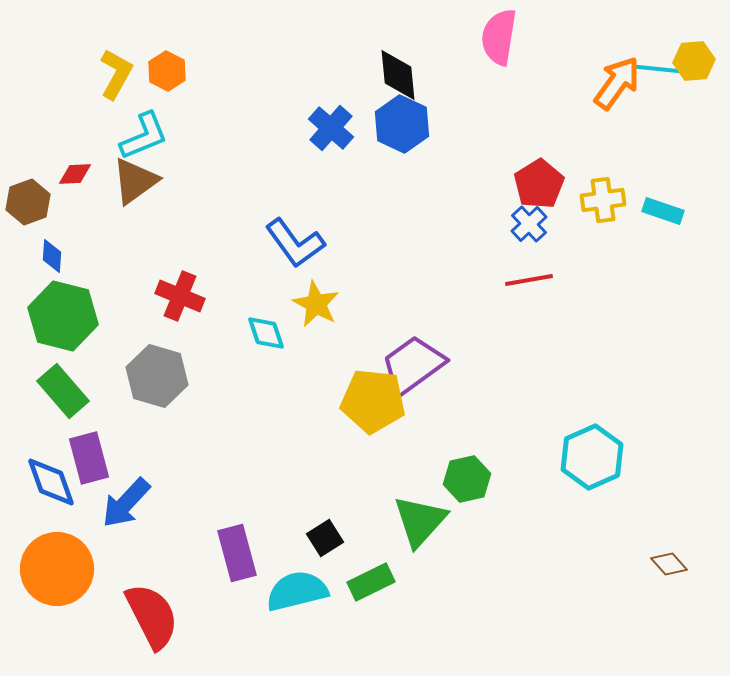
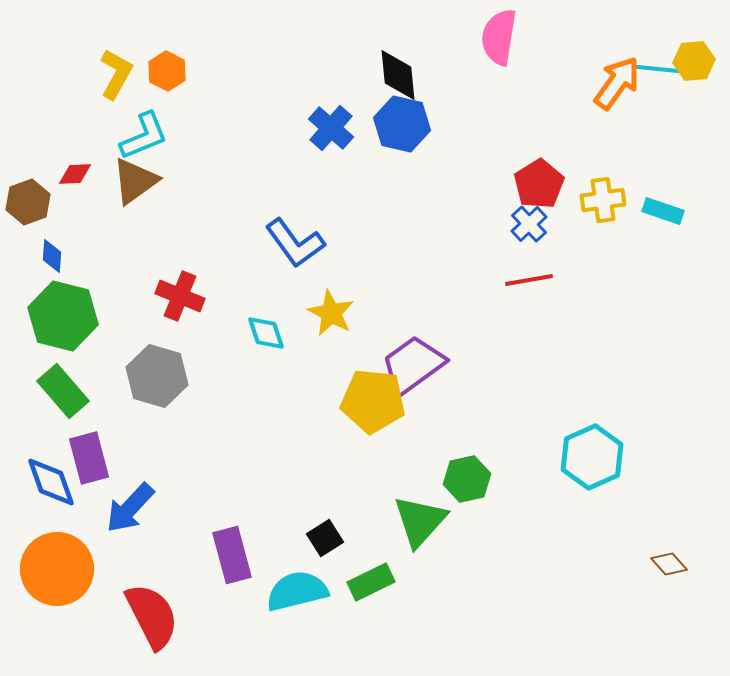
blue hexagon at (402, 124): rotated 12 degrees counterclockwise
yellow star at (316, 304): moved 15 px right, 9 px down
blue arrow at (126, 503): moved 4 px right, 5 px down
purple rectangle at (237, 553): moved 5 px left, 2 px down
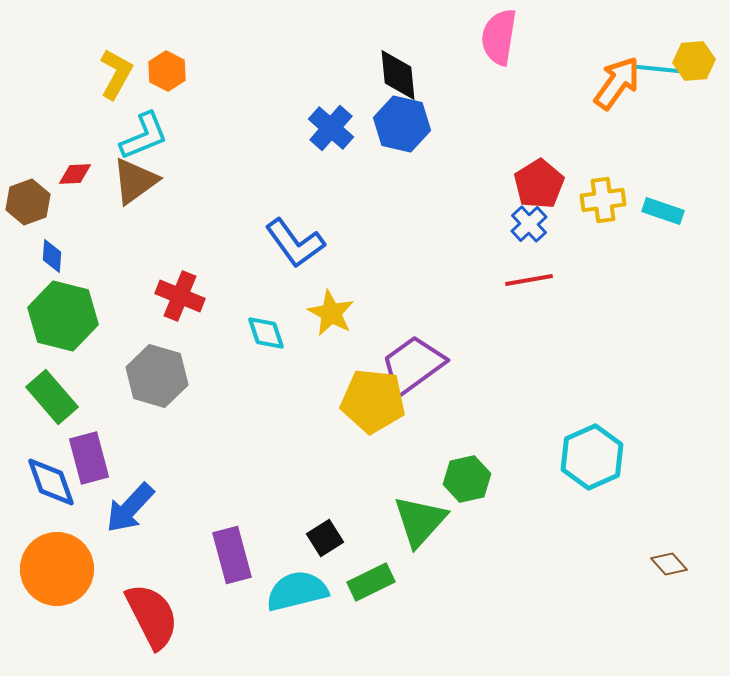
green rectangle at (63, 391): moved 11 px left, 6 px down
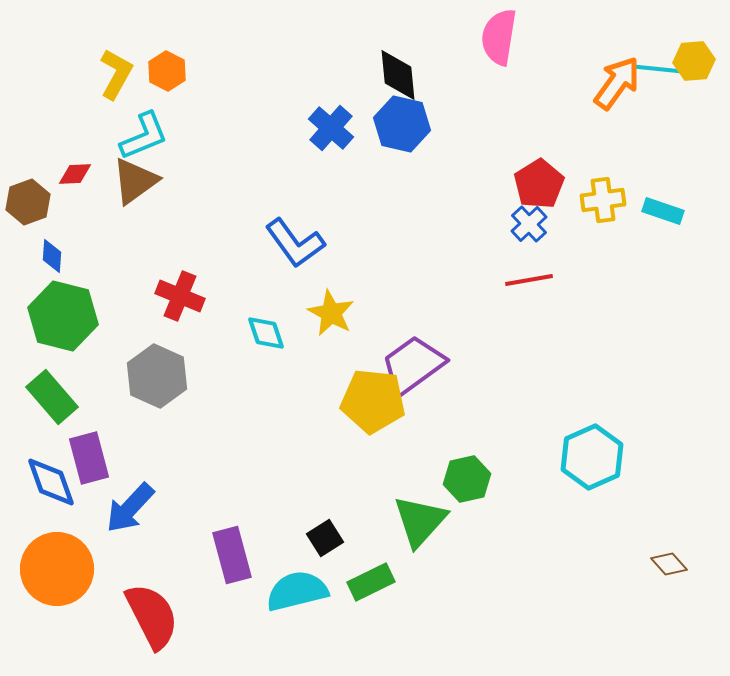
gray hexagon at (157, 376): rotated 8 degrees clockwise
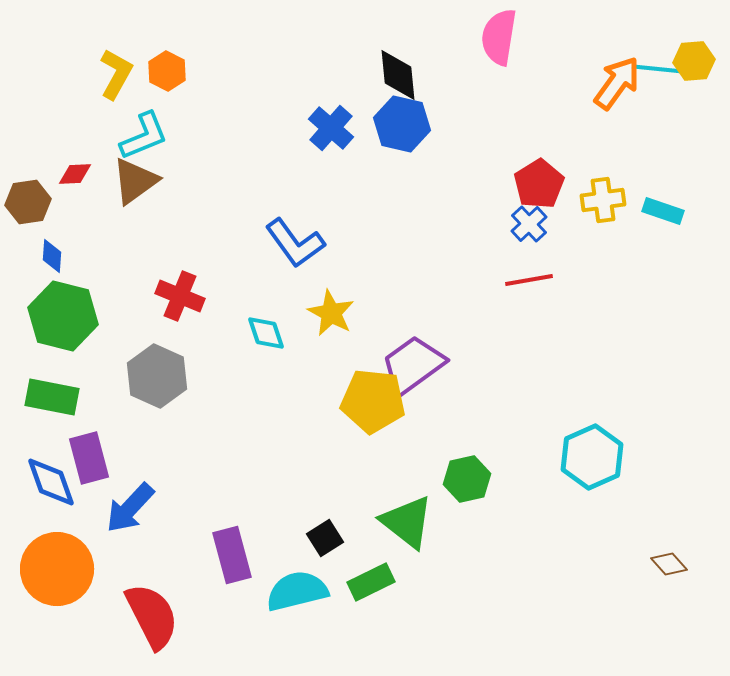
brown hexagon at (28, 202): rotated 12 degrees clockwise
green rectangle at (52, 397): rotated 38 degrees counterclockwise
green triangle at (420, 521): moved 13 px left, 1 px down; rotated 34 degrees counterclockwise
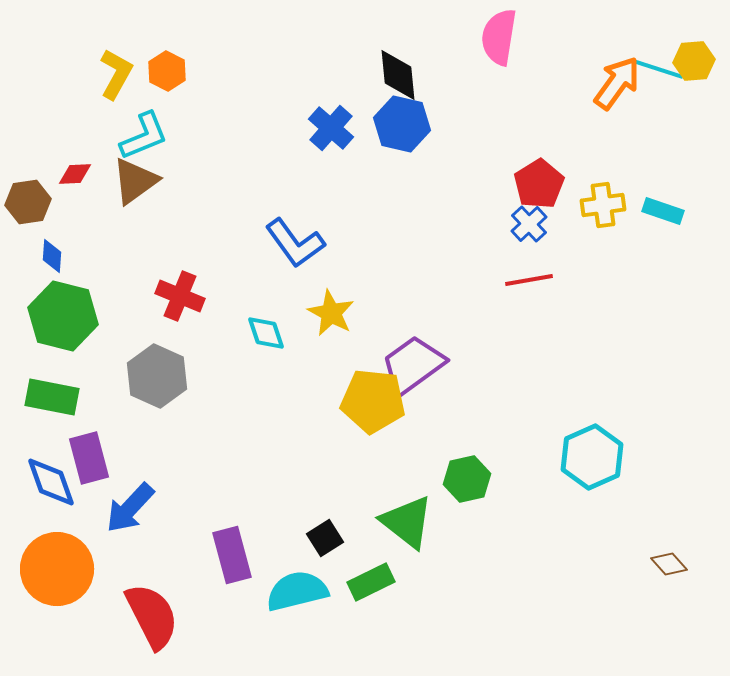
cyan line at (658, 69): rotated 12 degrees clockwise
yellow cross at (603, 200): moved 5 px down
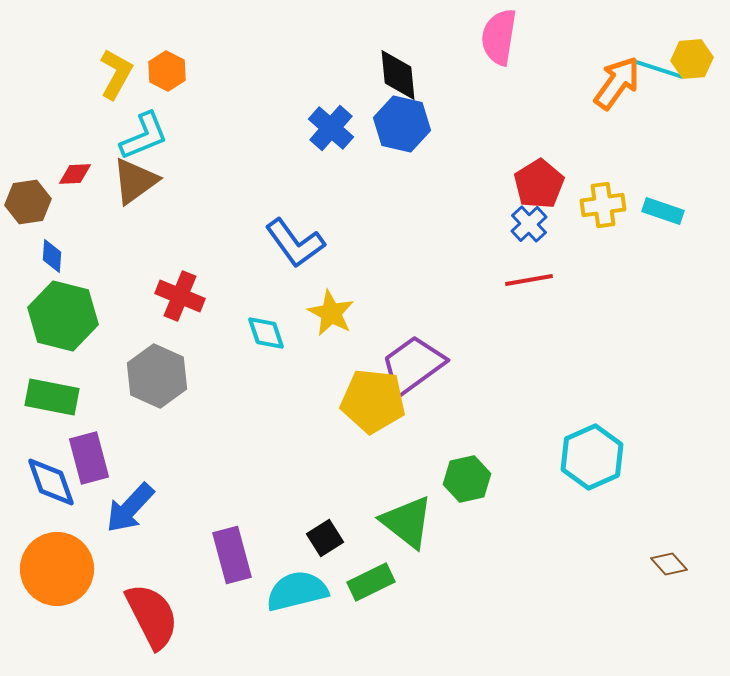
yellow hexagon at (694, 61): moved 2 px left, 2 px up
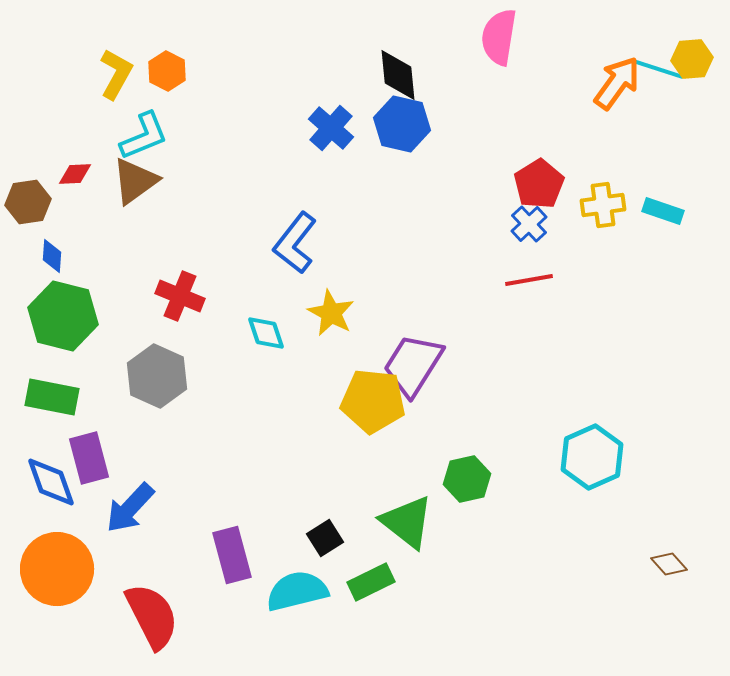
blue L-shape at (295, 243): rotated 74 degrees clockwise
purple trapezoid at (413, 365): rotated 22 degrees counterclockwise
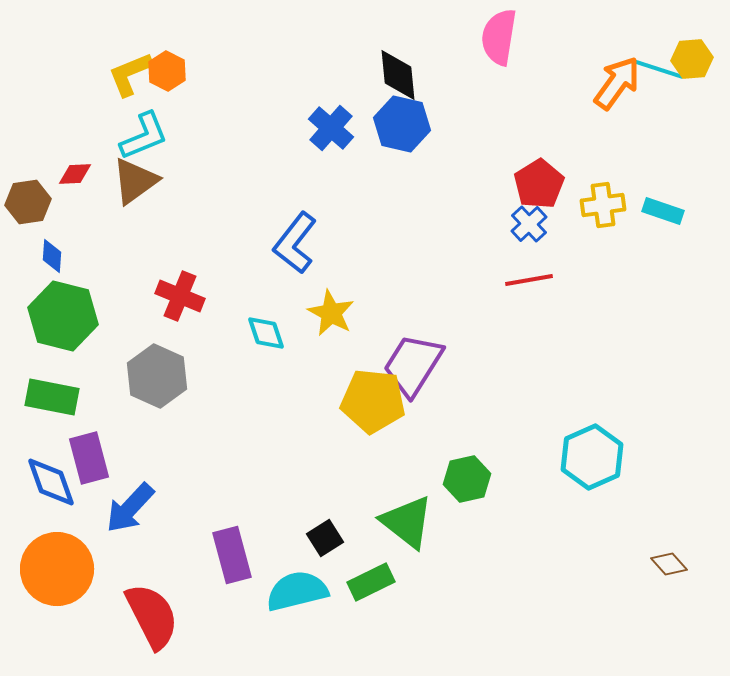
yellow L-shape at (116, 74): moved 14 px right; rotated 141 degrees counterclockwise
